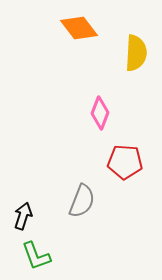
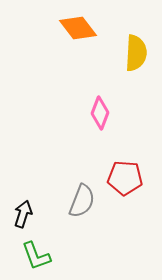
orange diamond: moved 1 px left
red pentagon: moved 16 px down
black arrow: moved 2 px up
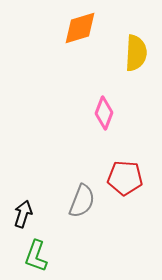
orange diamond: moved 2 px right; rotated 69 degrees counterclockwise
pink diamond: moved 4 px right
green L-shape: rotated 40 degrees clockwise
